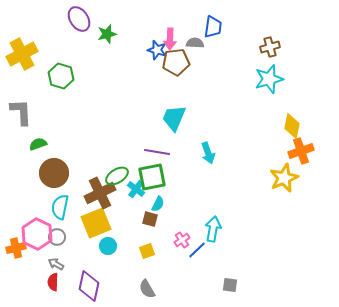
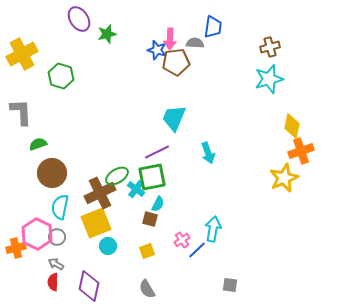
purple line at (157, 152): rotated 35 degrees counterclockwise
brown circle at (54, 173): moved 2 px left
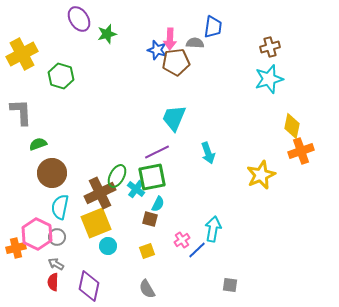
green ellipse at (117, 176): rotated 30 degrees counterclockwise
yellow star at (284, 178): moved 23 px left, 3 px up
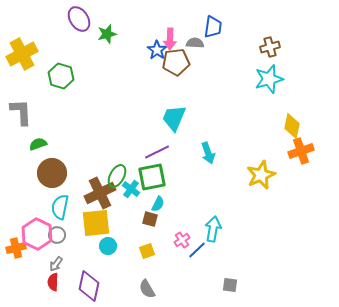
blue star at (157, 50): rotated 18 degrees clockwise
cyan cross at (136, 189): moved 5 px left
yellow square at (96, 223): rotated 16 degrees clockwise
gray circle at (57, 237): moved 2 px up
gray arrow at (56, 264): rotated 84 degrees counterclockwise
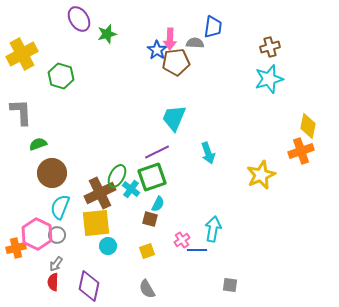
yellow diamond at (292, 126): moved 16 px right
green square at (152, 177): rotated 8 degrees counterclockwise
cyan semicircle at (60, 207): rotated 10 degrees clockwise
blue line at (197, 250): rotated 42 degrees clockwise
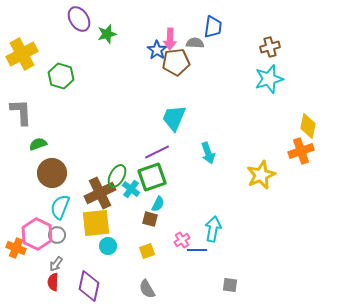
orange cross at (16, 248): rotated 36 degrees clockwise
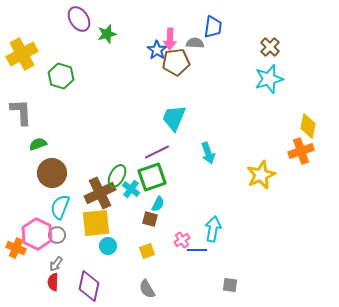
brown cross at (270, 47): rotated 30 degrees counterclockwise
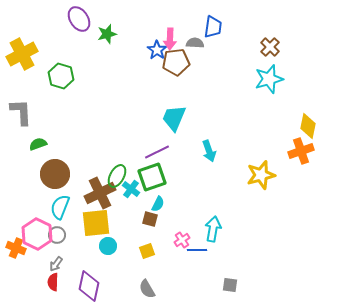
cyan arrow at (208, 153): moved 1 px right, 2 px up
brown circle at (52, 173): moved 3 px right, 1 px down
yellow star at (261, 175): rotated 8 degrees clockwise
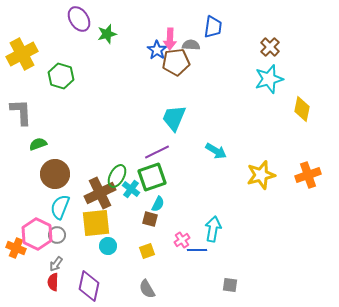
gray semicircle at (195, 43): moved 4 px left, 2 px down
yellow diamond at (308, 126): moved 6 px left, 17 px up
cyan arrow at (209, 151): moved 7 px right; rotated 40 degrees counterclockwise
orange cross at (301, 151): moved 7 px right, 24 px down
